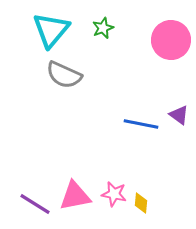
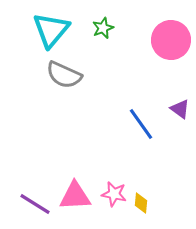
purple triangle: moved 1 px right, 6 px up
blue line: rotated 44 degrees clockwise
pink triangle: rotated 8 degrees clockwise
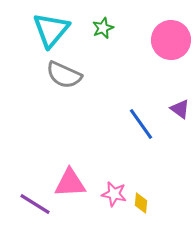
pink triangle: moved 5 px left, 13 px up
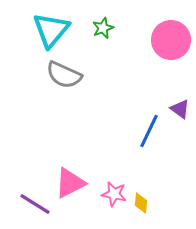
blue line: moved 8 px right, 7 px down; rotated 60 degrees clockwise
pink triangle: rotated 24 degrees counterclockwise
